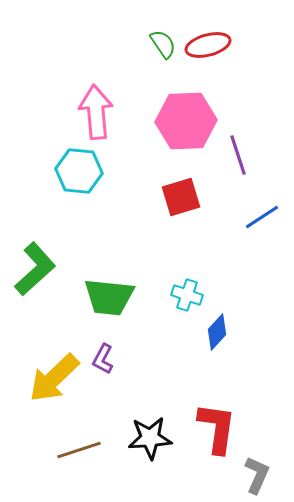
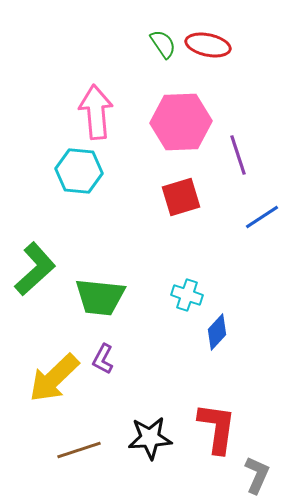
red ellipse: rotated 27 degrees clockwise
pink hexagon: moved 5 px left, 1 px down
green trapezoid: moved 9 px left
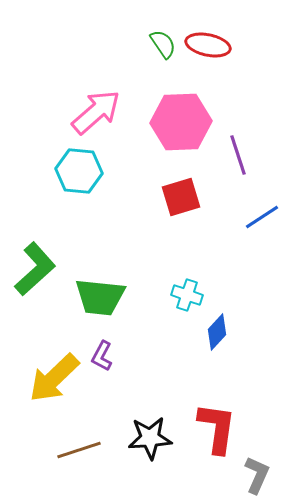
pink arrow: rotated 54 degrees clockwise
purple L-shape: moved 1 px left, 3 px up
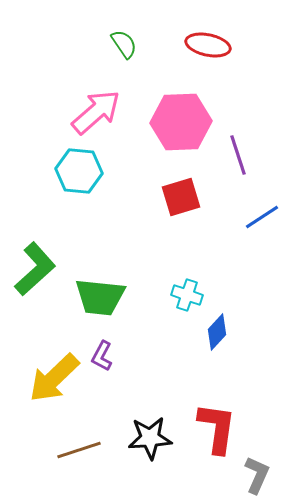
green semicircle: moved 39 px left
